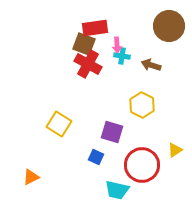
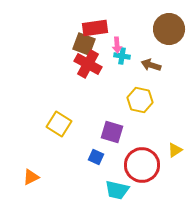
brown circle: moved 3 px down
yellow hexagon: moved 2 px left, 5 px up; rotated 15 degrees counterclockwise
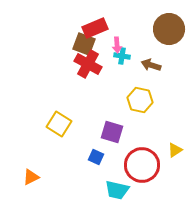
red rectangle: rotated 15 degrees counterclockwise
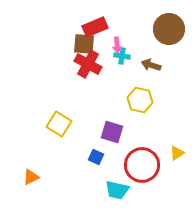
red rectangle: moved 1 px up
brown square: rotated 15 degrees counterclockwise
yellow triangle: moved 2 px right, 3 px down
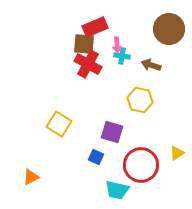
red circle: moved 1 px left
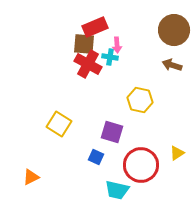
brown circle: moved 5 px right, 1 px down
cyan cross: moved 12 px left, 1 px down
brown arrow: moved 21 px right
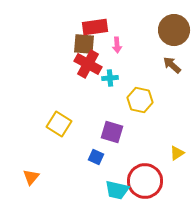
red rectangle: rotated 15 degrees clockwise
cyan cross: moved 21 px down; rotated 14 degrees counterclockwise
brown arrow: rotated 24 degrees clockwise
red circle: moved 4 px right, 16 px down
orange triangle: rotated 24 degrees counterclockwise
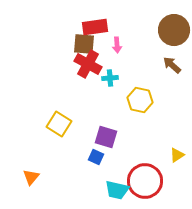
purple square: moved 6 px left, 5 px down
yellow triangle: moved 2 px down
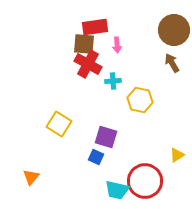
brown arrow: moved 2 px up; rotated 18 degrees clockwise
cyan cross: moved 3 px right, 3 px down
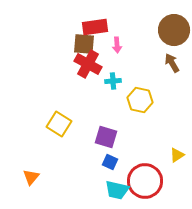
blue square: moved 14 px right, 5 px down
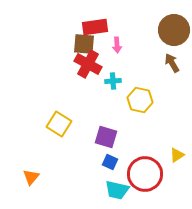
red circle: moved 7 px up
